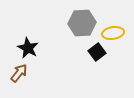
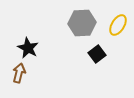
yellow ellipse: moved 5 px right, 8 px up; rotated 50 degrees counterclockwise
black square: moved 2 px down
brown arrow: rotated 24 degrees counterclockwise
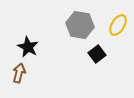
gray hexagon: moved 2 px left, 2 px down; rotated 12 degrees clockwise
black star: moved 1 px up
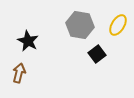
black star: moved 6 px up
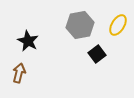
gray hexagon: rotated 20 degrees counterclockwise
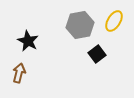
yellow ellipse: moved 4 px left, 4 px up
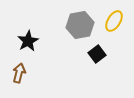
black star: rotated 15 degrees clockwise
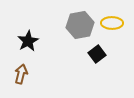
yellow ellipse: moved 2 px left, 2 px down; rotated 60 degrees clockwise
brown arrow: moved 2 px right, 1 px down
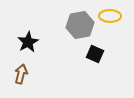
yellow ellipse: moved 2 px left, 7 px up
black star: moved 1 px down
black square: moved 2 px left; rotated 30 degrees counterclockwise
